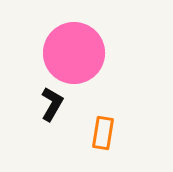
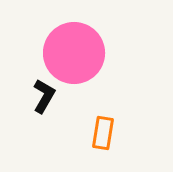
black L-shape: moved 8 px left, 8 px up
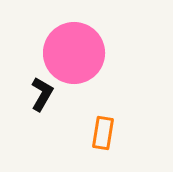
black L-shape: moved 2 px left, 2 px up
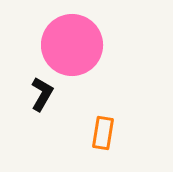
pink circle: moved 2 px left, 8 px up
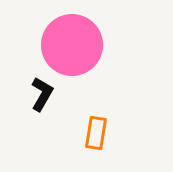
orange rectangle: moved 7 px left
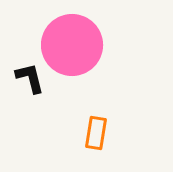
black L-shape: moved 12 px left, 16 px up; rotated 44 degrees counterclockwise
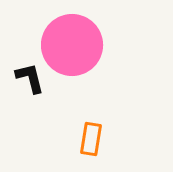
orange rectangle: moved 5 px left, 6 px down
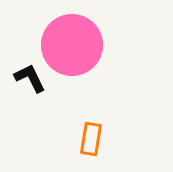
black L-shape: rotated 12 degrees counterclockwise
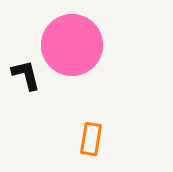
black L-shape: moved 4 px left, 3 px up; rotated 12 degrees clockwise
